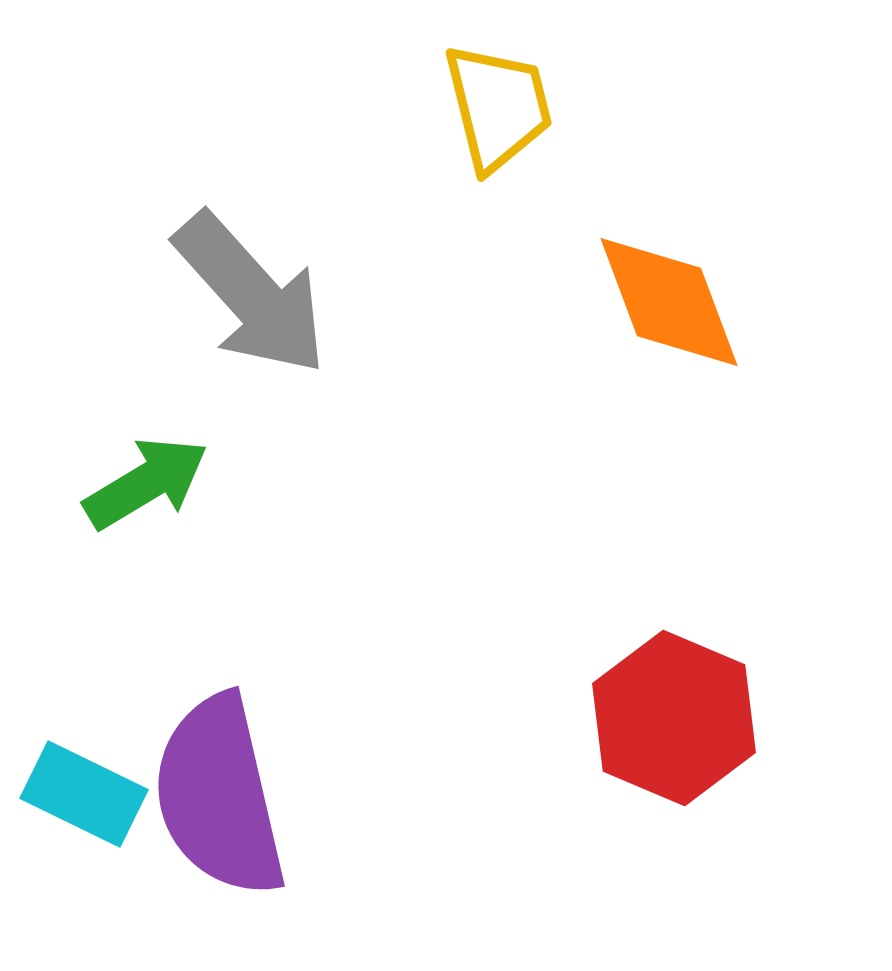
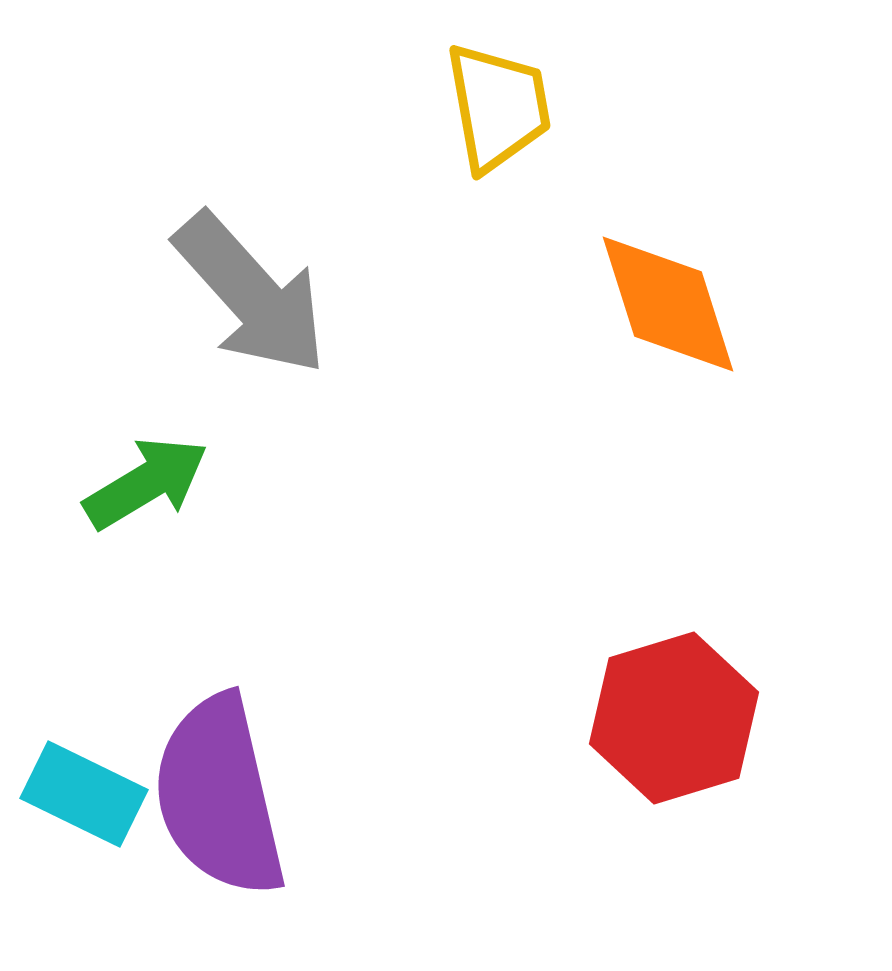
yellow trapezoid: rotated 4 degrees clockwise
orange diamond: moved 1 px left, 2 px down; rotated 3 degrees clockwise
red hexagon: rotated 20 degrees clockwise
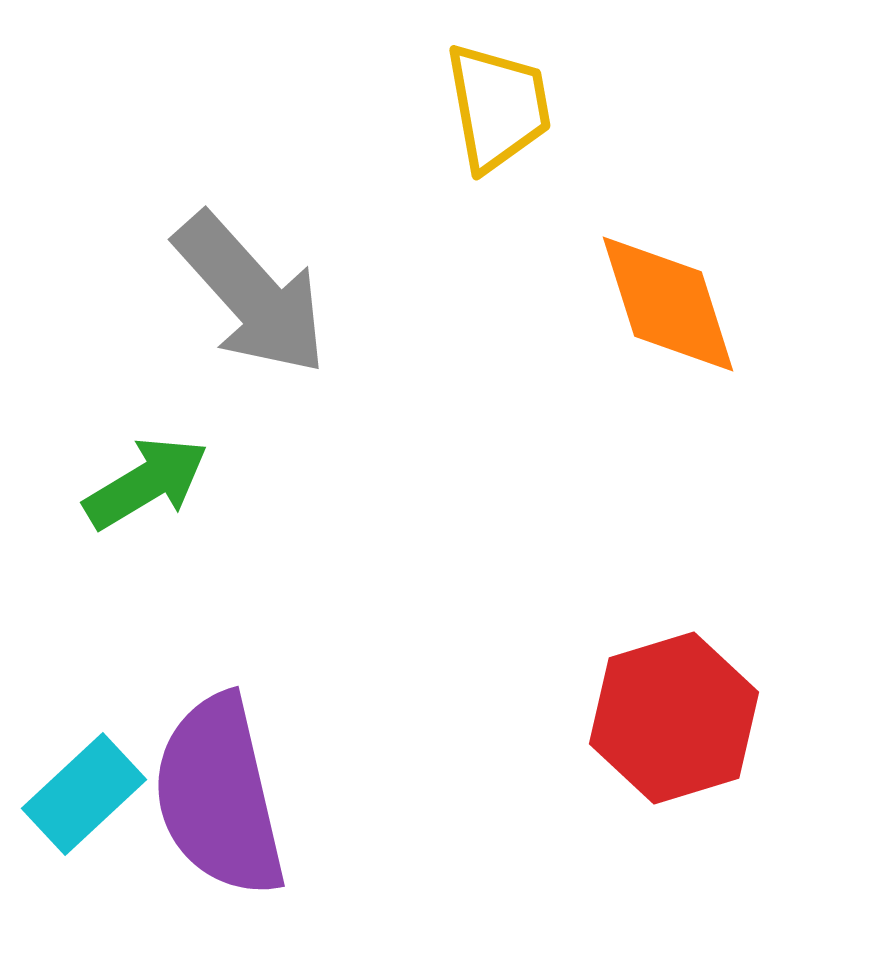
cyan rectangle: rotated 69 degrees counterclockwise
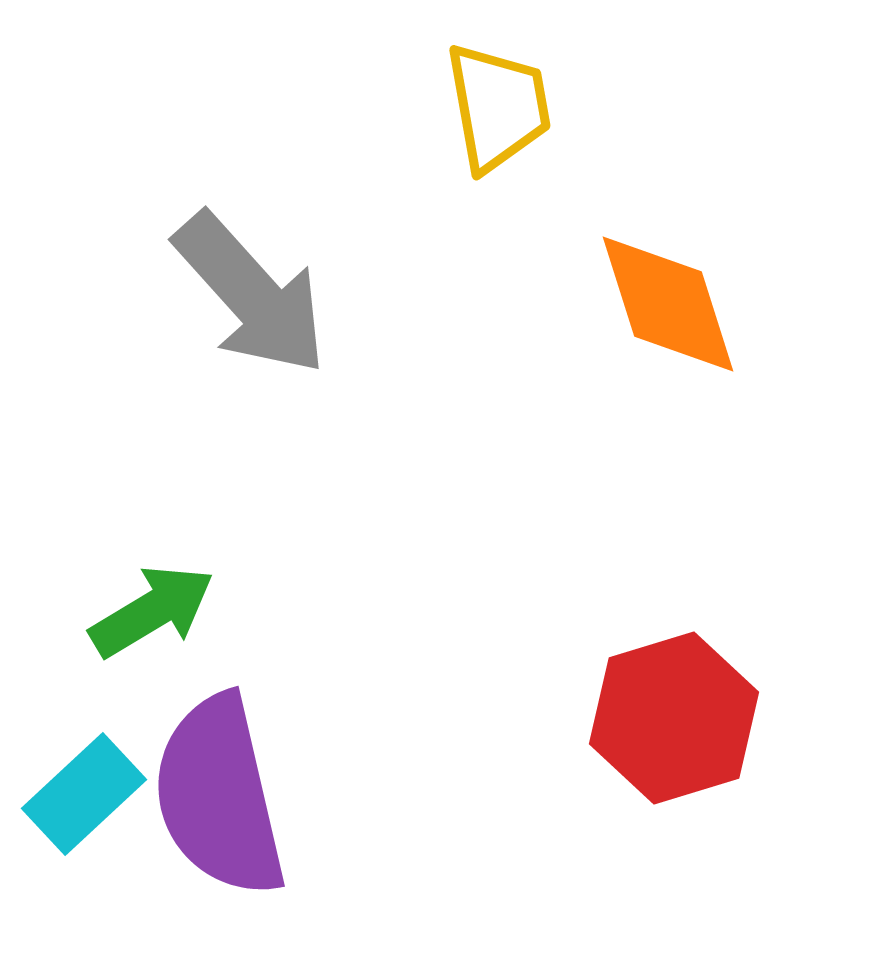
green arrow: moved 6 px right, 128 px down
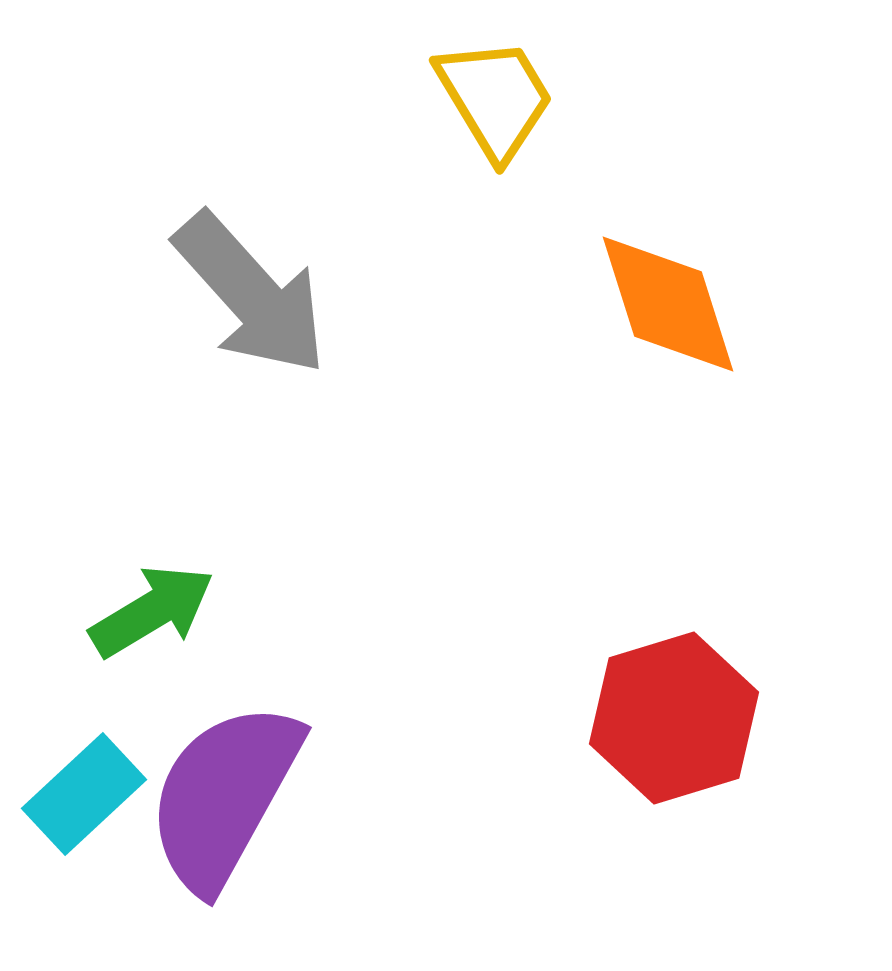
yellow trapezoid: moved 3 px left, 9 px up; rotated 21 degrees counterclockwise
purple semicircle: moved 5 px right; rotated 42 degrees clockwise
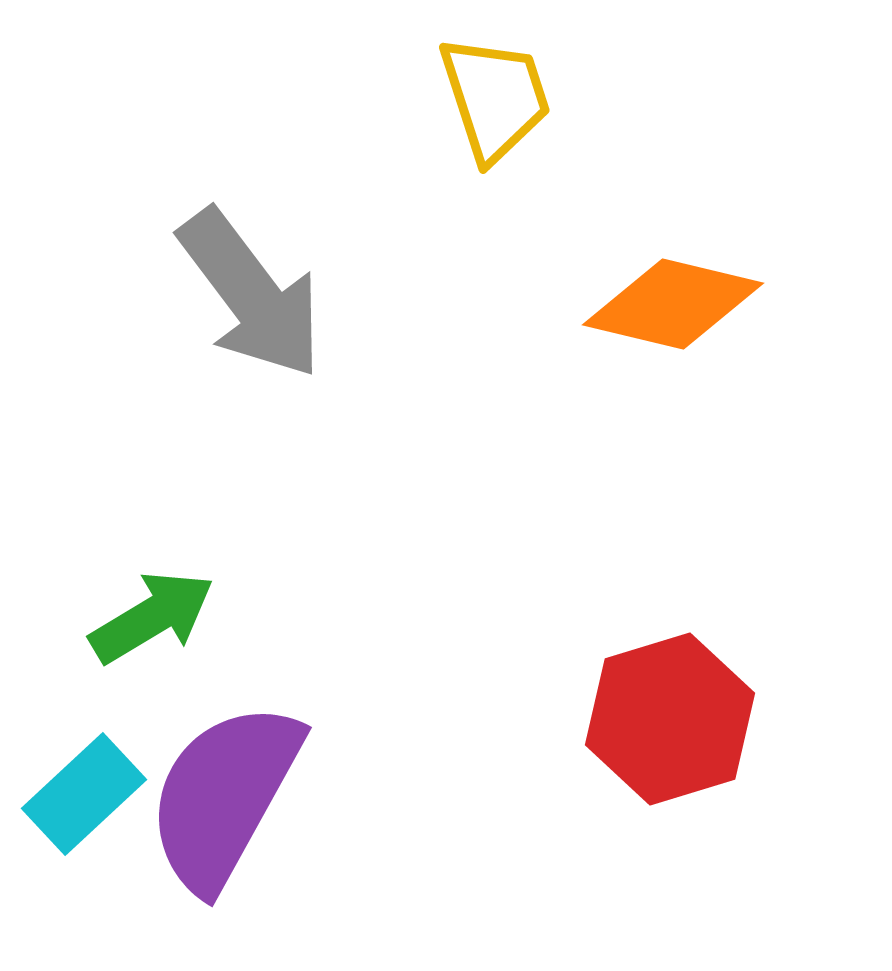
yellow trapezoid: rotated 13 degrees clockwise
gray arrow: rotated 5 degrees clockwise
orange diamond: moved 5 px right; rotated 59 degrees counterclockwise
green arrow: moved 6 px down
red hexagon: moved 4 px left, 1 px down
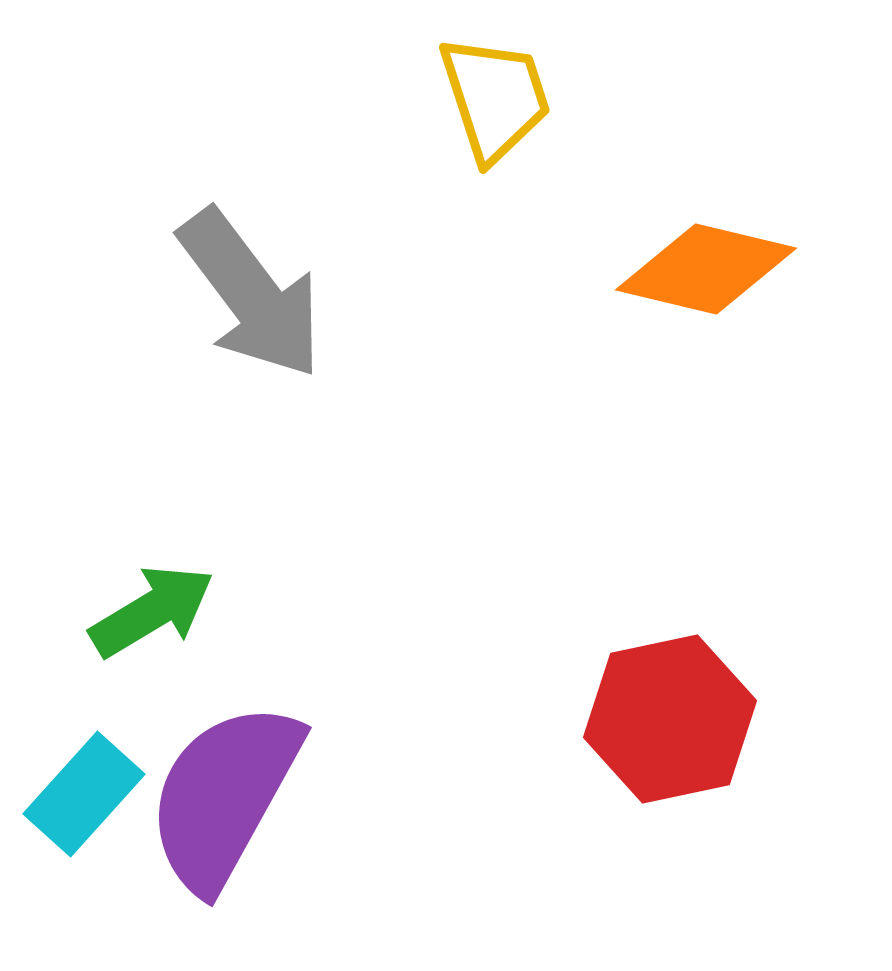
orange diamond: moved 33 px right, 35 px up
green arrow: moved 6 px up
red hexagon: rotated 5 degrees clockwise
cyan rectangle: rotated 5 degrees counterclockwise
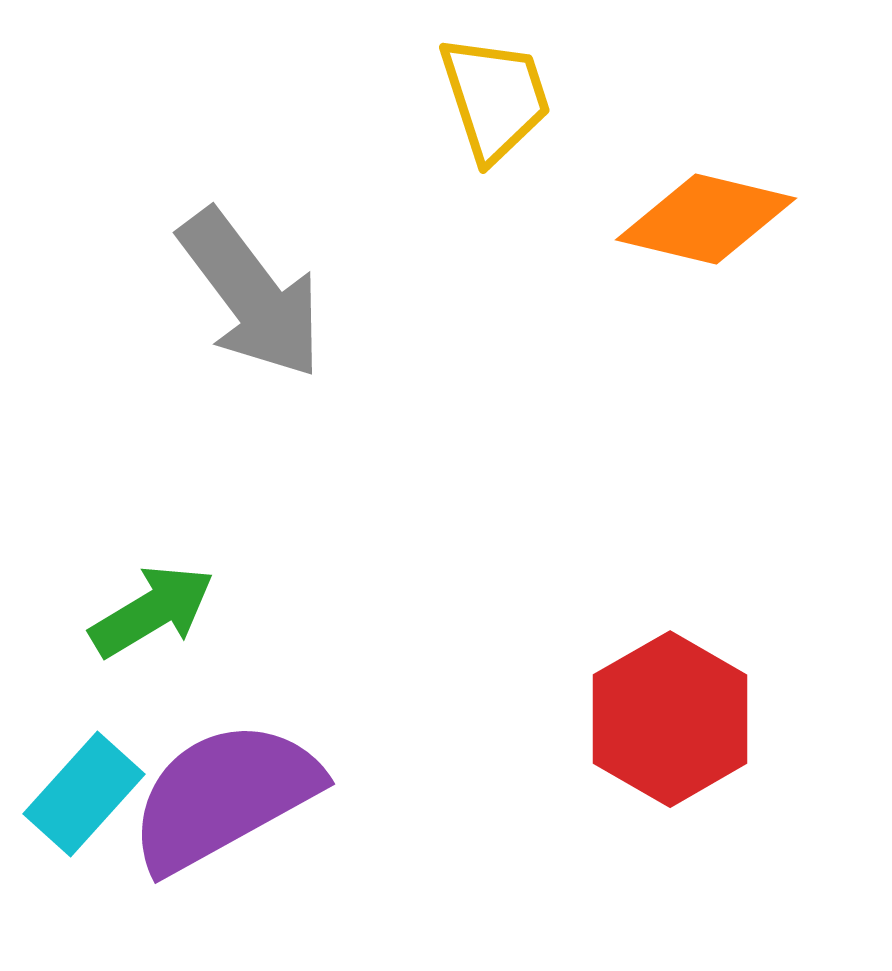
orange diamond: moved 50 px up
red hexagon: rotated 18 degrees counterclockwise
purple semicircle: rotated 32 degrees clockwise
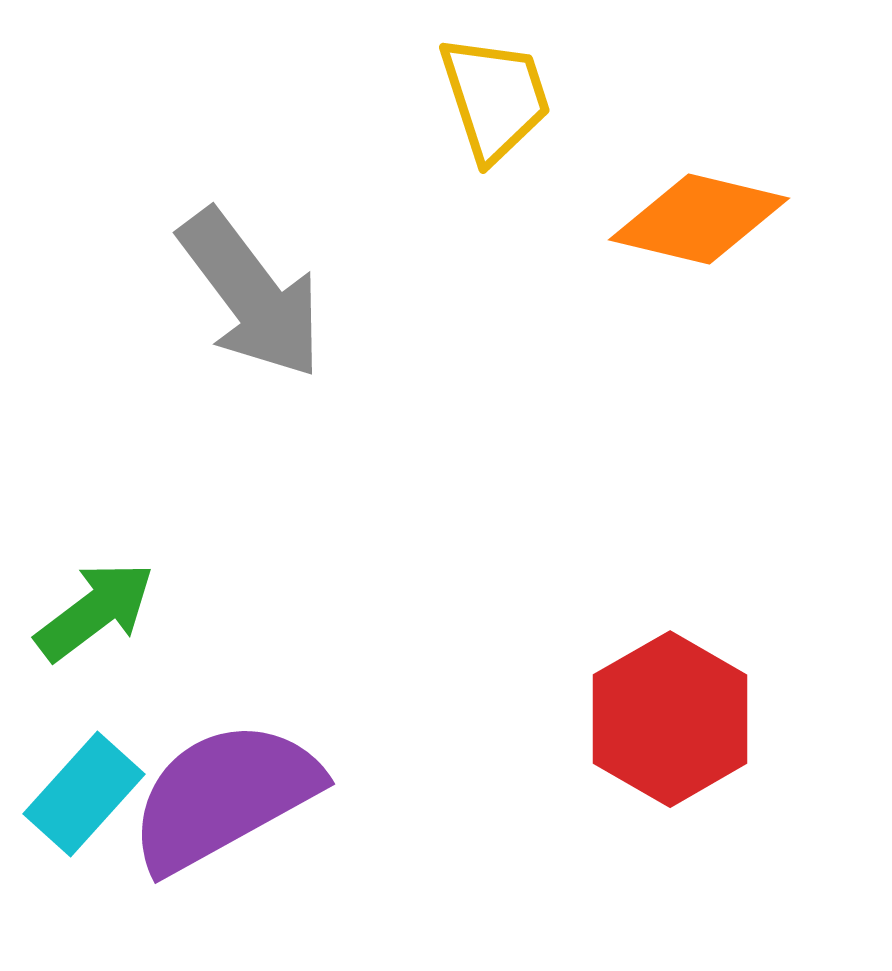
orange diamond: moved 7 px left
green arrow: moved 57 px left; rotated 6 degrees counterclockwise
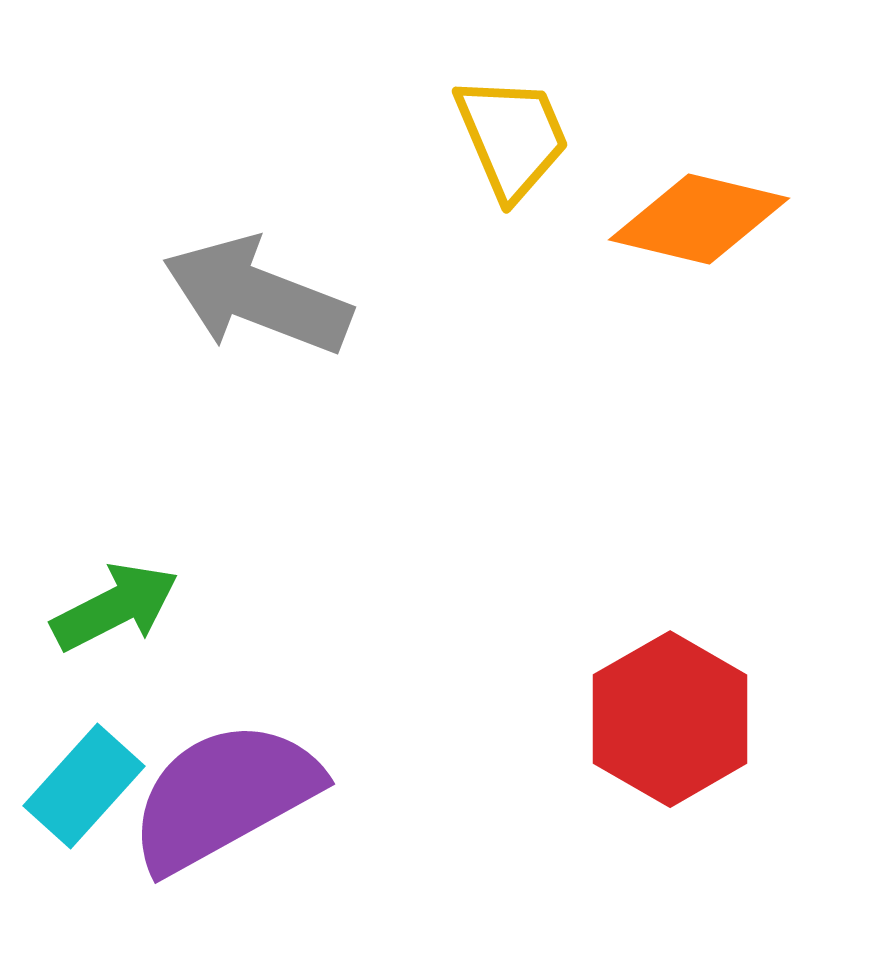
yellow trapezoid: moved 17 px right, 39 px down; rotated 5 degrees counterclockwise
gray arrow: moved 6 px right, 2 px down; rotated 148 degrees clockwise
green arrow: moved 20 px right, 4 px up; rotated 10 degrees clockwise
cyan rectangle: moved 8 px up
